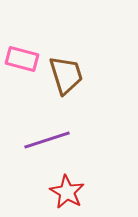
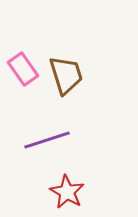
pink rectangle: moved 1 px right, 10 px down; rotated 40 degrees clockwise
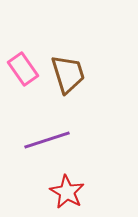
brown trapezoid: moved 2 px right, 1 px up
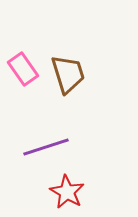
purple line: moved 1 px left, 7 px down
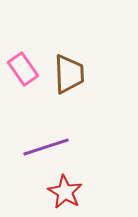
brown trapezoid: moved 1 px right; rotated 15 degrees clockwise
red star: moved 2 px left
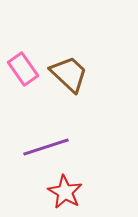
brown trapezoid: rotated 45 degrees counterclockwise
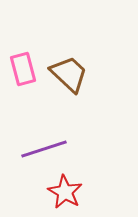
pink rectangle: rotated 20 degrees clockwise
purple line: moved 2 px left, 2 px down
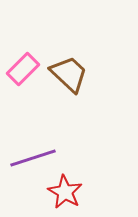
pink rectangle: rotated 60 degrees clockwise
purple line: moved 11 px left, 9 px down
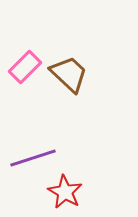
pink rectangle: moved 2 px right, 2 px up
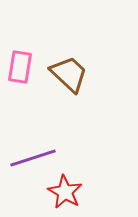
pink rectangle: moved 5 px left; rotated 36 degrees counterclockwise
